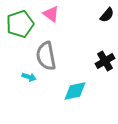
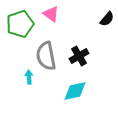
black semicircle: moved 4 px down
black cross: moved 26 px left, 5 px up
cyan arrow: rotated 112 degrees counterclockwise
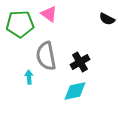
pink triangle: moved 2 px left
black semicircle: rotated 77 degrees clockwise
green pentagon: rotated 16 degrees clockwise
black cross: moved 1 px right, 6 px down
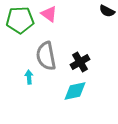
black semicircle: moved 8 px up
green pentagon: moved 4 px up
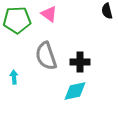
black semicircle: rotated 49 degrees clockwise
green pentagon: moved 3 px left
gray semicircle: rotated 8 degrees counterclockwise
black cross: rotated 30 degrees clockwise
cyan arrow: moved 15 px left
